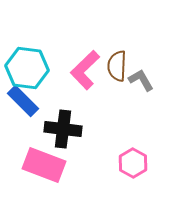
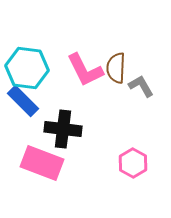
brown semicircle: moved 1 px left, 2 px down
pink L-shape: rotated 72 degrees counterclockwise
gray L-shape: moved 6 px down
pink rectangle: moved 2 px left, 2 px up
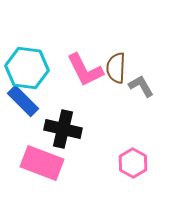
black cross: rotated 6 degrees clockwise
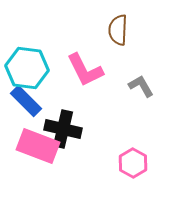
brown semicircle: moved 2 px right, 38 px up
blue rectangle: moved 3 px right
pink rectangle: moved 4 px left, 17 px up
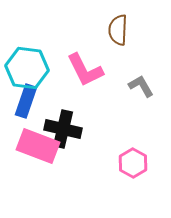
blue rectangle: rotated 64 degrees clockwise
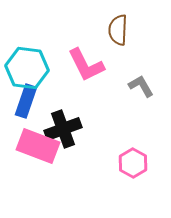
pink L-shape: moved 1 px right, 5 px up
black cross: rotated 33 degrees counterclockwise
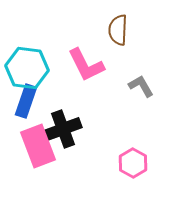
pink rectangle: rotated 48 degrees clockwise
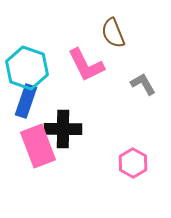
brown semicircle: moved 5 px left, 3 px down; rotated 24 degrees counterclockwise
cyan hexagon: rotated 12 degrees clockwise
gray L-shape: moved 2 px right, 2 px up
black cross: rotated 21 degrees clockwise
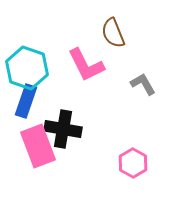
black cross: rotated 9 degrees clockwise
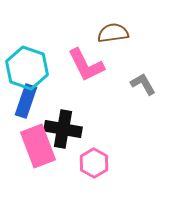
brown semicircle: rotated 104 degrees clockwise
pink hexagon: moved 39 px left
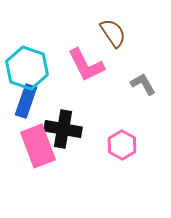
brown semicircle: rotated 64 degrees clockwise
pink hexagon: moved 28 px right, 18 px up
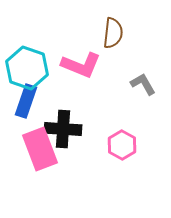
brown semicircle: rotated 40 degrees clockwise
pink L-shape: moved 5 px left; rotated 42 degrees counterclockwise
black cross: rotated 6 degrees counterclockwise
pink rectangle: moved 2 px right, 3 px down
